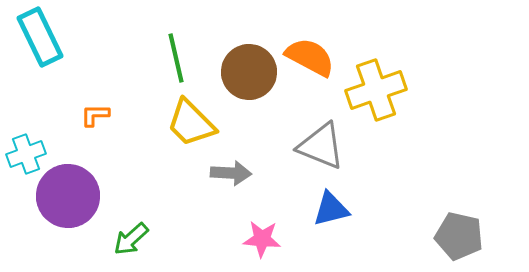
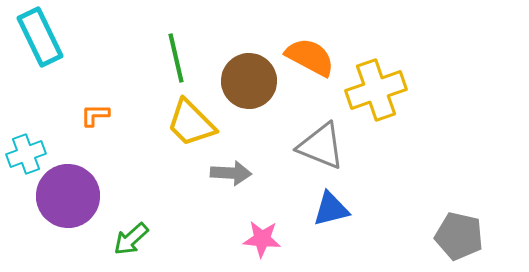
brown circle: moved 9 px down
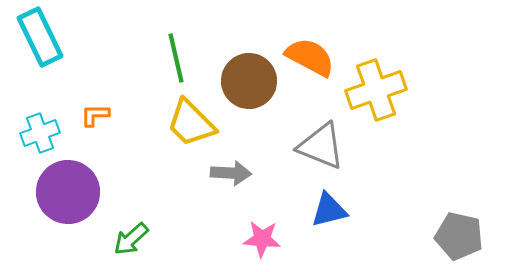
cyan cross: moved 14 px right, 21 px up
purple circle: moved 4 px up
blue triangle: moved 2 px left, 1 px down
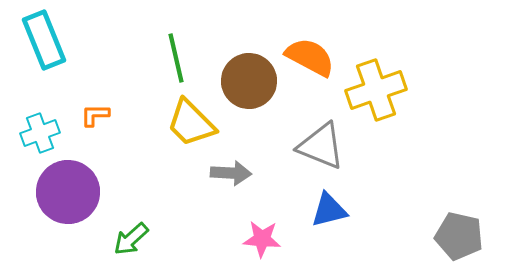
cyan rectangle: moved 4 px right, 3 px down; rotated 4 degrees clockwise
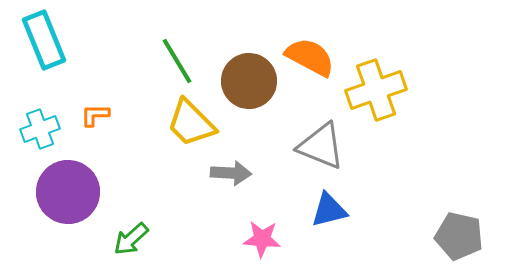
green line: moved 1 px right, 3 px down; rotated 18 degrees counterclockwise
cyan cross: moved 4 px up
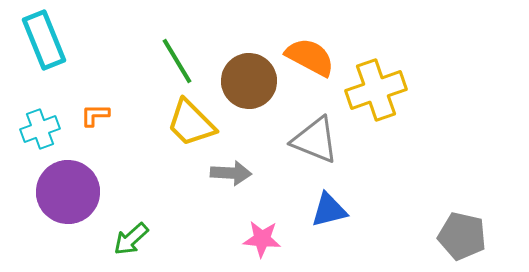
gray triangle: moved 6 px left, 6 px up
gray pentagon: moved 3 px right
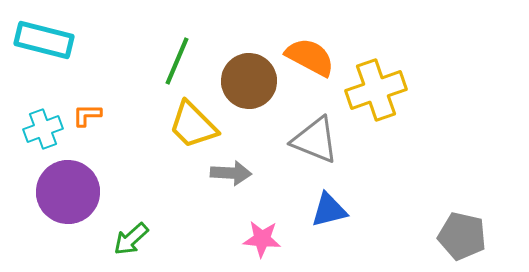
cyan rectangle: rotated 54 degrees counterclockwise
green line: rotated 54 degrees clockwise
orange L-shape: moved 8 px left
yellow trapezoid: moved 2 px right, 2 px down
cyan cross: moved 3 px right
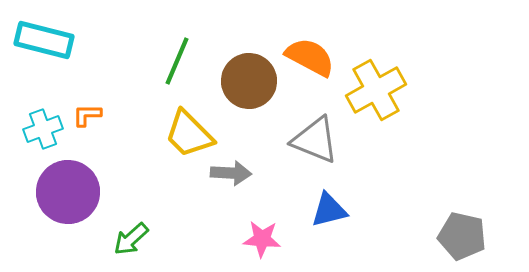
yellow cross: rotated 10 degrees counterclockwise
yellow trapezoid: moved 4 px left, 9 px down
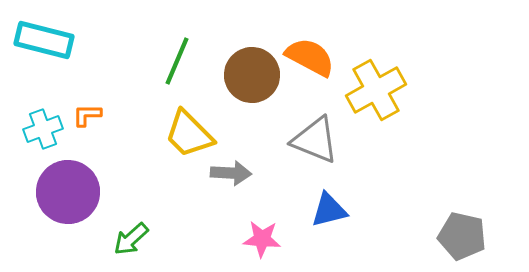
brown circle: moved 3 px right, 6 px up
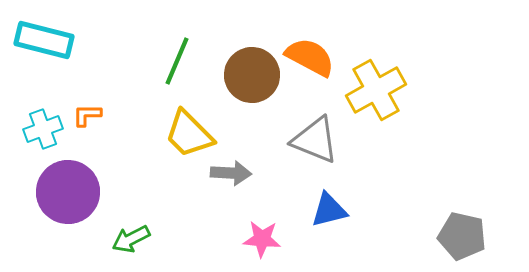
green arrow: rotated 15 degrees clockwise
